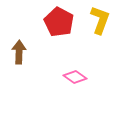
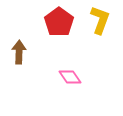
red pentagon: rotated 8 degrees clockwise
pink diamond: moved 5 px left; rotated 20 degrees clockwise
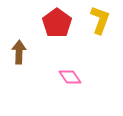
red pentagon: moved 2 px left, 1 px down
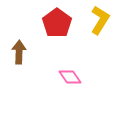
yellow L-shape: rotated 12 degrees clockwise
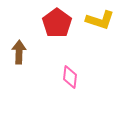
yellow L-shape: rotated 76 degrees clockwise
pink diamond: rotated 40 degrees clockwise
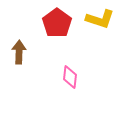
yellow L-shape: moved 1 px up
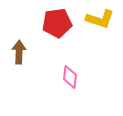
red pentagon: rotated 28 degrees clockwise
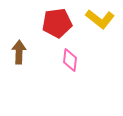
yellow L-shape: rotated 20 degrees clockwise
pink diamond: moved 17 px up
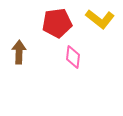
pink diamond: moved 3 px right, 3 px up
